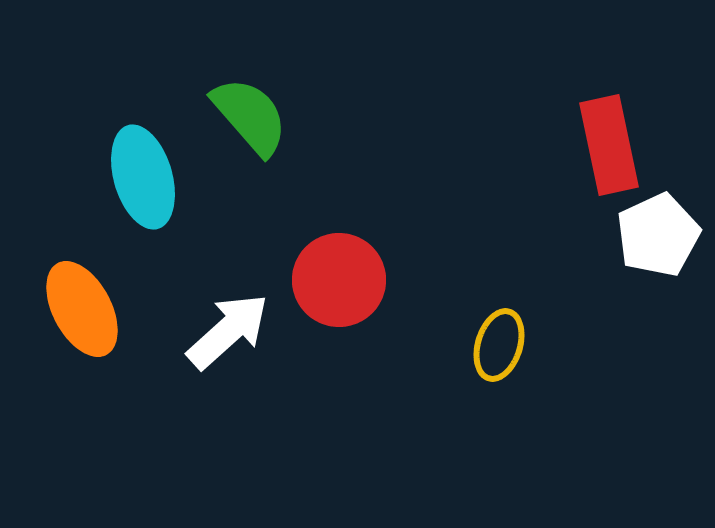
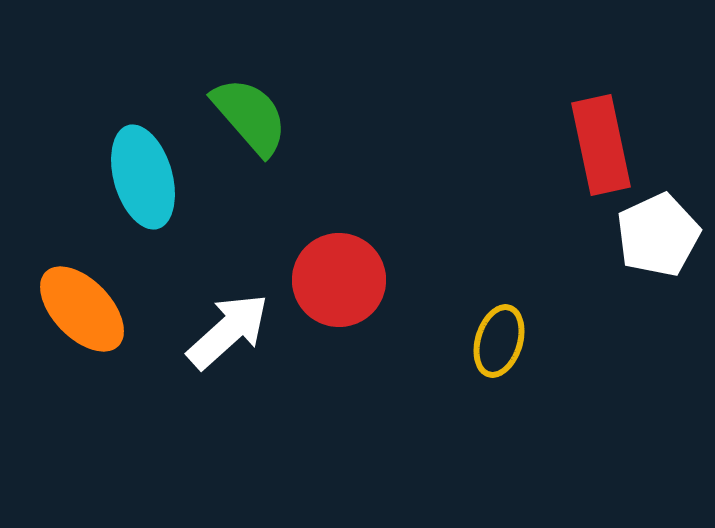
red rectangle: moved 8 px left
orange ellipse: rotated 16 degrees counterclockwise
yellow ellipse: moved 4 px up
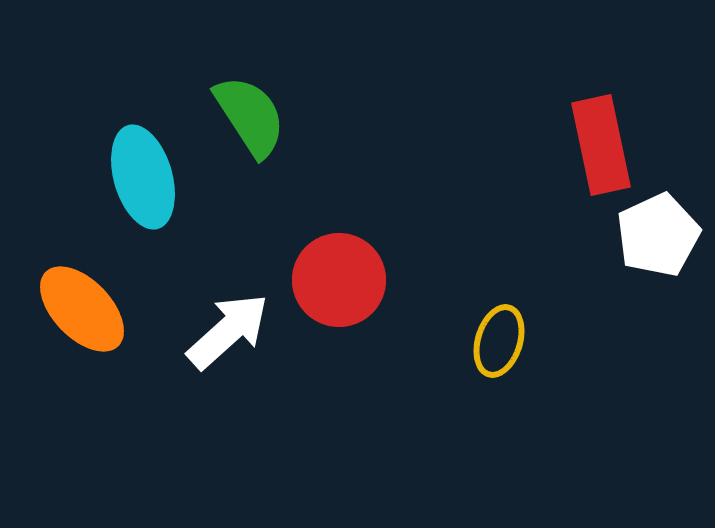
green semicircle: rotated 8 degrees clockwise
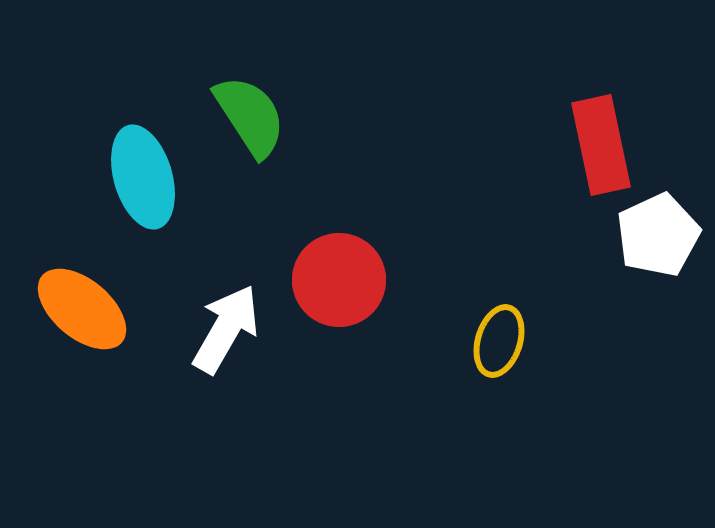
orange ellipse: rotated 6 degrees counterclockwise
white arrow: moved 2 px left, 2 px up; rotated 18 degrees counterclockwise
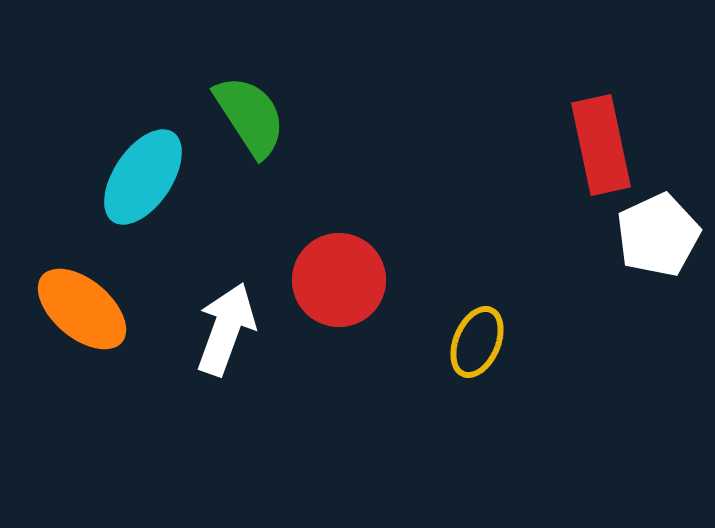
cyan ellipse: rotated 50 degrees clockwise
white arrow: rotated 10 degrees counterclockwise
yellow ellipse: moved 22 px left, 1 px down; rotated 6 degrees clockwise
